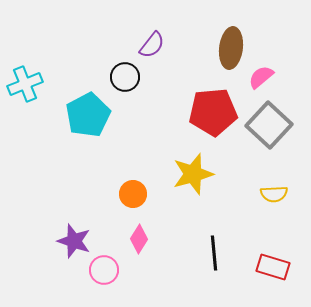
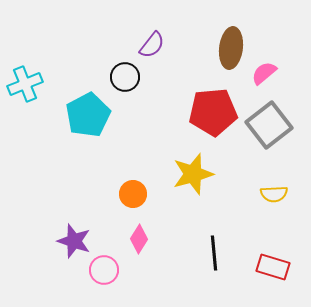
pink semicircle: moved 3 px right, 4 px up
gray square: rotated 9 degrees clockwise
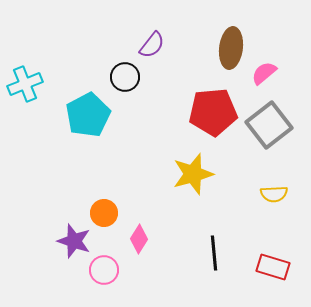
orange circle: moved 29 px left, 19 px down
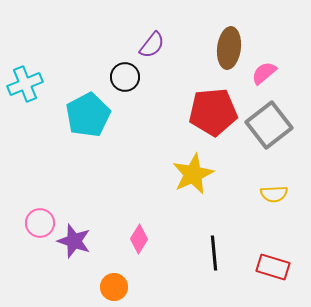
brown ellipse: moved 2 px left
yellow star: rotated 9 degrees counterclockwise
orange circle: moved 10 px right, 74 px down
pink circle: moved 64 px left, 47 px up
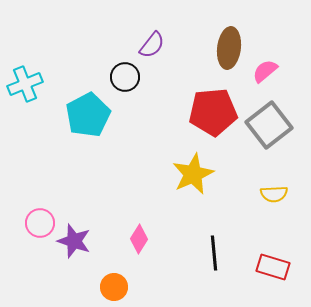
pink semicircle: moved 1 px right, 2 px up
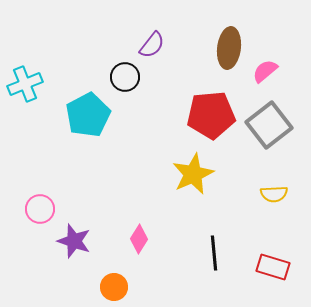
red pentagon: moved 2 px left, 3 px down
pink circle: moved 14 px up
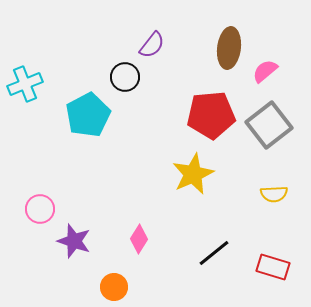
black line: rotated 56 degrees clockwise
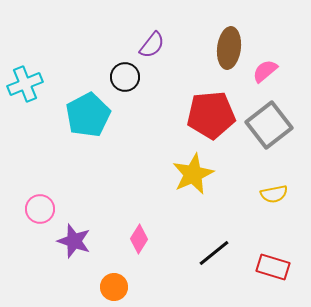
yellow semicircle: rotated 8 degrees counterclockwise
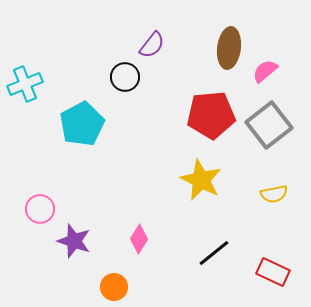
cyan pentagon: moved 6 px left, 9 px down
yellow star: moved 8 px right, 6 px down; rotated 21 degrees counterclockwise
red rectangle: moved 5 px down; rotated 8 degrees clockwise
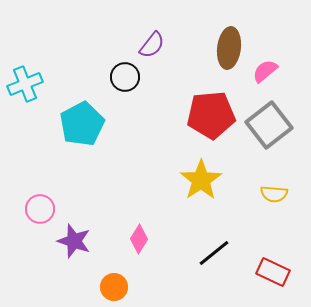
yellow star: rotated 12 degrees clockwise
yellow semicircle: rotated 16 degrees clockwise
